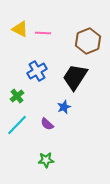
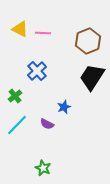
blue cross: rotated 12 degrees counterclockwise
black trapezoid: moved 17 px right
green cross: moved 2 px left
purple semicircle: rotated 16 degrees counterclockwise
green star: moved 3 px left, 8 px down; rotated 28 degrees clockwise
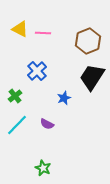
blue star: moved 9 px up
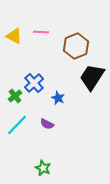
yellow triangle: moved 6 px left, 7 px down
pink line: moved 2 px left, 1 px up
brown hexagon: moved 12 px left, 5 px down
blue cross: moved 3 px left, 12 px down
blue star: moved 6 px left; rotated 24 degrees counterclockwise
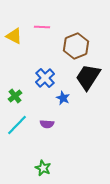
pink line: moved 1 px right, 5 px up
black trapezoid: moved 4 px left
blue cross: moved 11 px right, 5 px up
blue star: moved 5 px right
purple semicircle: rotated 24 degrees counterclockwise
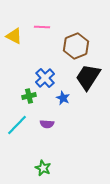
green cross: moved 14 px right; rotated 24 degrees clockwise
